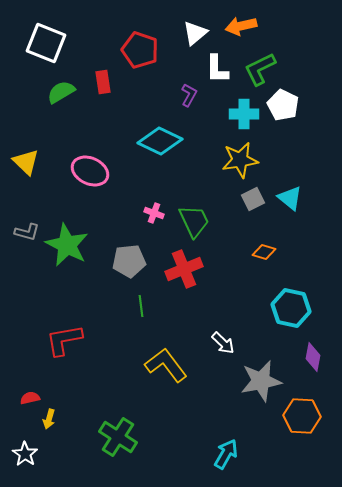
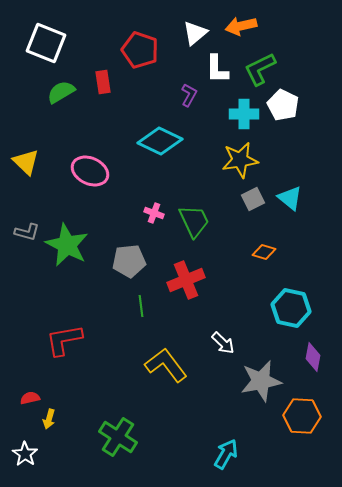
red cross: moved 2 px right, 11 px down
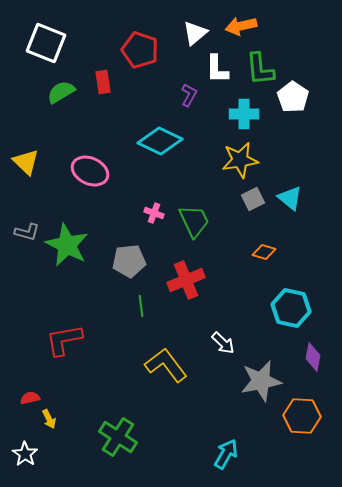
green L-shape: rotated 69 degrees counterclockwise
white pentagon: moved 10 px right, 8 px up; rotated 8 degrees clockwise
yellow arrow: rotated 42 degrees counterclockwise
